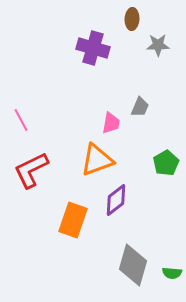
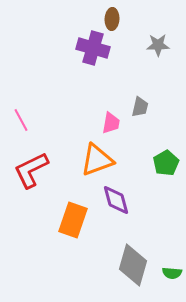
brown ellipse: moved 20 px left
gray trapezoid: rotated 10 degrees counterclockwise
purple diamond: rotated 68 degrees counterclockwise
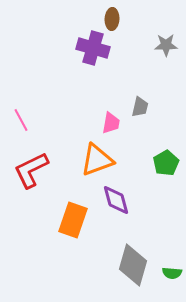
gray star: moved 8 px right
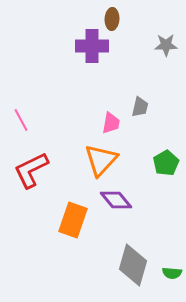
purple cross: moved 1 px left, 2 px up; rotated 16 degrees counterclockwise
orange triangle: moved 4 px right; rotated 27 degrees counterclockwise
purple diamond: rotated 24 degrees counterclockwise
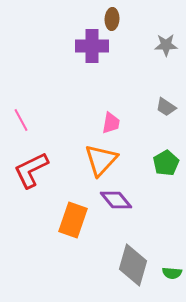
gray trapezoid: moved 26 px right; rotated 110 degrees clockwise
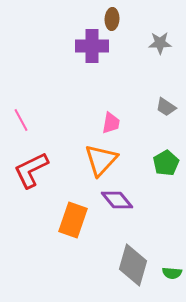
gray star: moved 6 px left, 2 px up
purple diamond: moved 1 px right
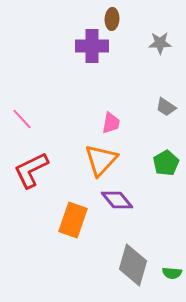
pink line: moved 1 px right, 1 px up; rotated 15 degrees counterclockwise
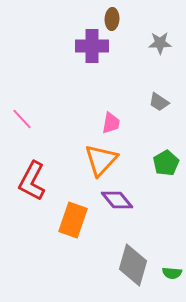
gray trapezoid: moved 7 px left, 5 px up
red L-shape: moved 1 px right, 11 px down; rotated 36 degrees counterclockwise
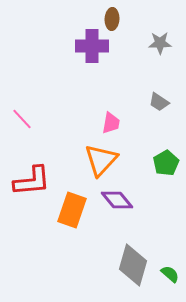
red L-shape: rotated 123 degrees counterclockwise
orange rectangle: moved 1 px left, 10 px up
green semicircle: moved 2 px left, 1 px down; rotated 144 degrees counterclockwise
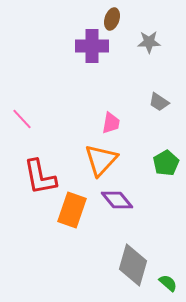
brown ellipse: rotated 15 degrees clockwise
gray star: moved 11 px left, 1 px up
red L-shape: moved 8 px right, 4 px up; rotated 84 degrees clockwise
green semicircle: moved 2 px left, 9 px down
